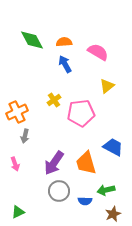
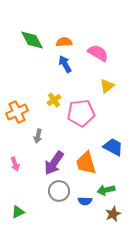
pink semicircle: moved 1 px down
gray arrow: moved 13 px right
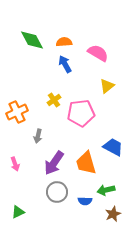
gray circle: moved 2 px left, 1 px down
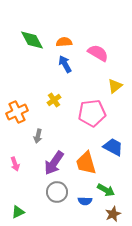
yellow triangle: moved 8 px right
pink pentagon: moved 11 px right
green arrow: rotated 138 degrees counterclockwise
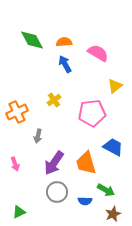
green triangle: moved 1 px right
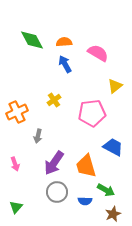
orange trapezoid: moved 3 px down
green triangle: moved 3 px left, 5 px up; rotated 24 degrees counterclockwise
